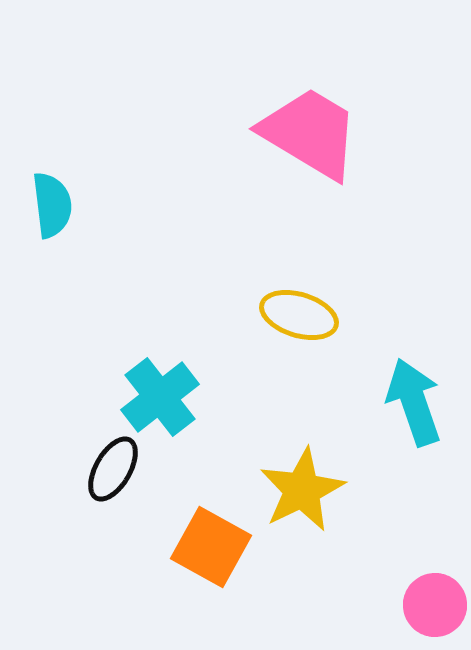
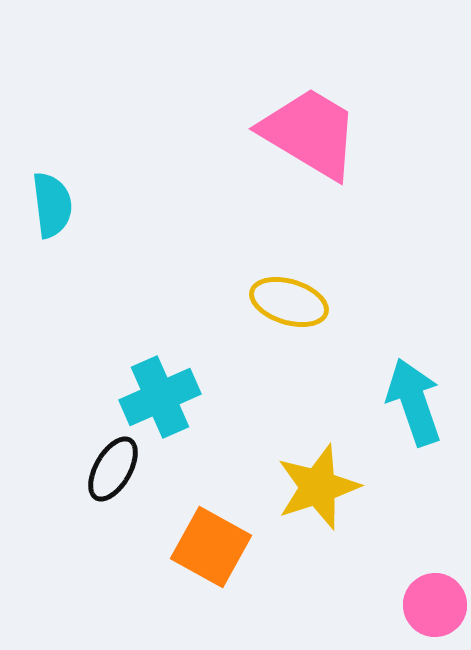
yellow ellipse: moved 10 px left, 13 px up
cyan cross: rotated 14 degrees clockwise
yellow star: moved 16 px right, 3 px up; rotated 8 degrees clockwise
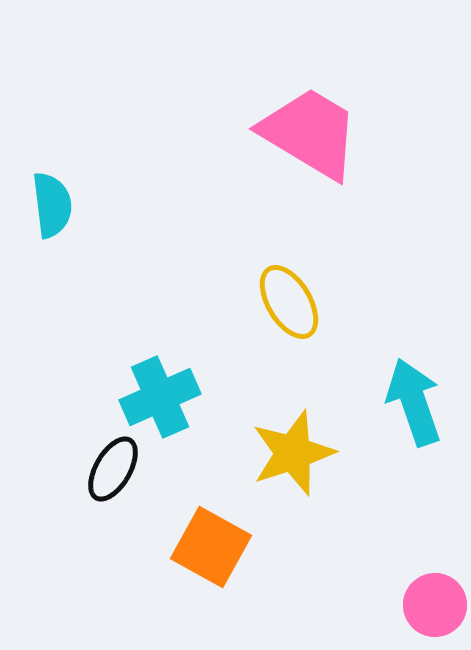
yellow ellipse: rotated 42 degrees clockwise
yellow star: moved 25 px left, 34 px up
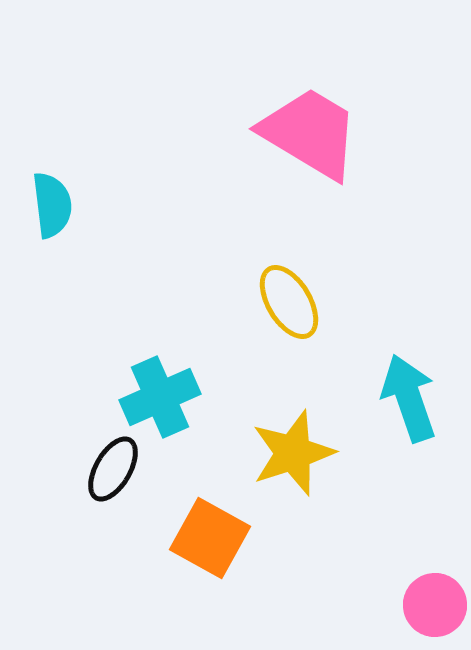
cyan arrow: moved 5 px left, 4 px up
orange square: moved 1 px left, 9 px up
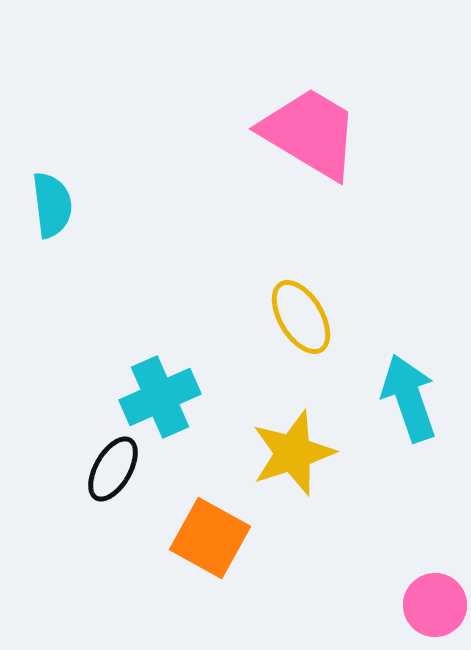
yellow ellipse: moved 12 px right, 15 px down
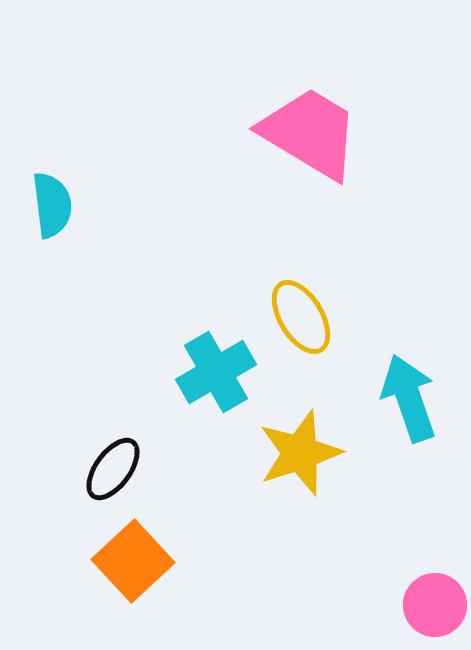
cyan cross: moved 56 px right, 25 px up; rotated 6 degrees counterclockwise
yellow star: moved 7 px right
black ellipse: rotated 6 degrees clockwise
orange square: moved 77 px left, 23 px down; rotated 18 degrees clockwise
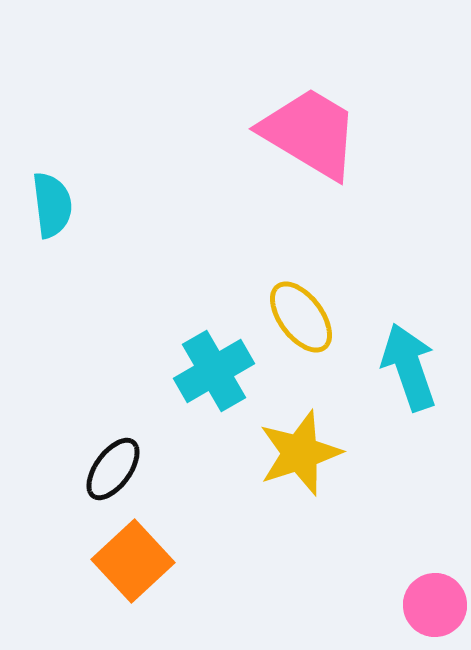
yellow ellipse: rotated 6 degrees counterclockwise
cyan cross: moved 2 px left, 1 px up
cyan arrow: moved 31 px up
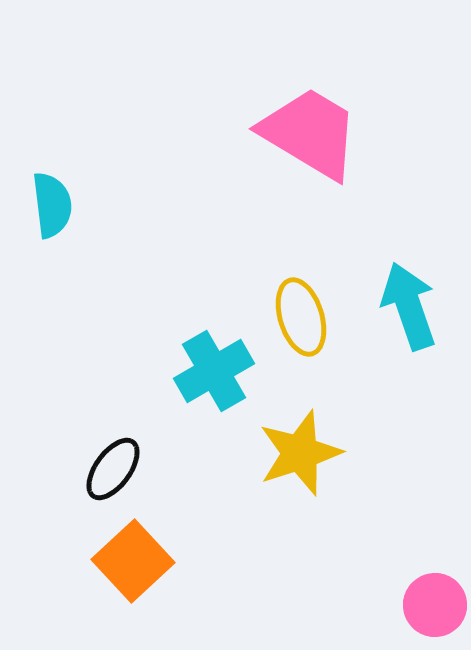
yellow ellipse: rotated 20 degrees clockwise
cyan arrow: moved 61 px up
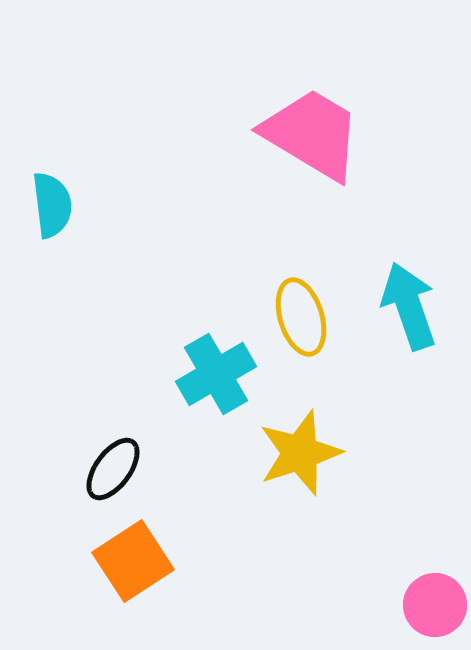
pink trapezoid: moved 2 px right, 1 px down
cyan cross: moved 2 px right, 3 px down
orange square: rotated 10 degrees clockwise
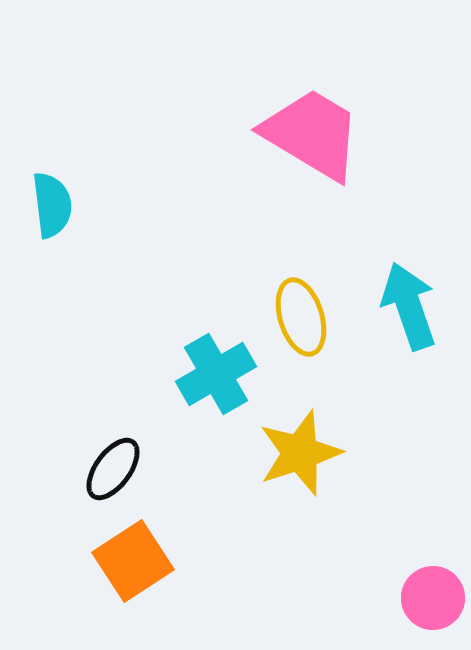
pink circle: moved 2 px left, 7 px up
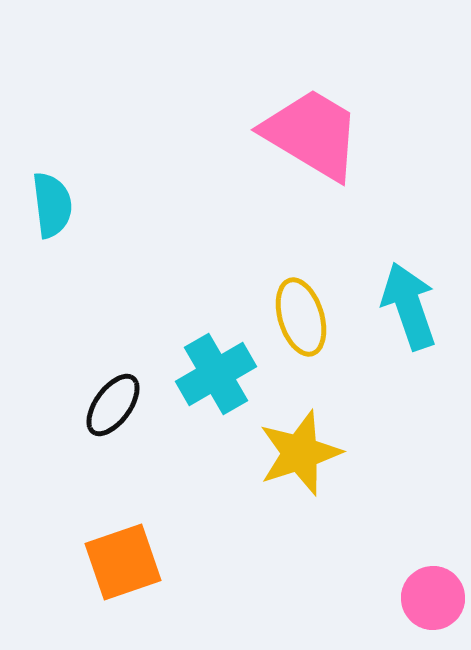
black ellipse: moved 64 px up
orange square: moved 10 px left, 1 px down; rotated 14 degrees clockwise
